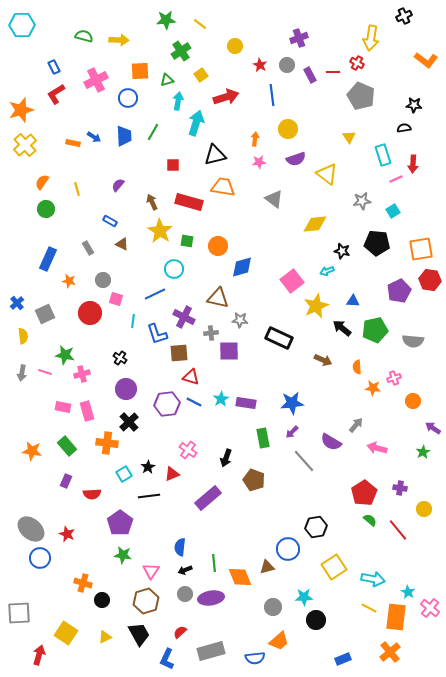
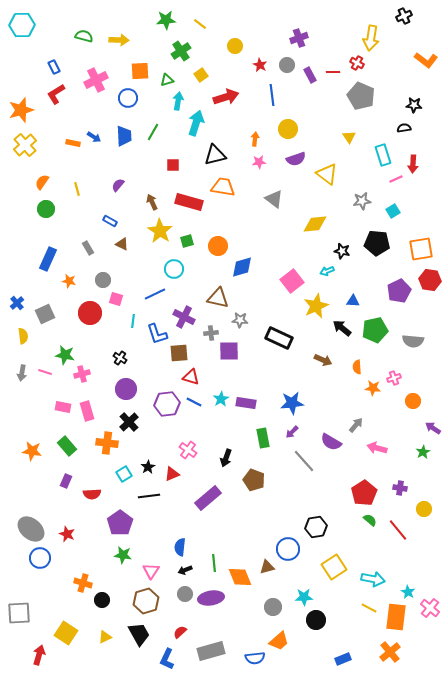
green square at (187, 241): rotated 24 degrees counterclockwise
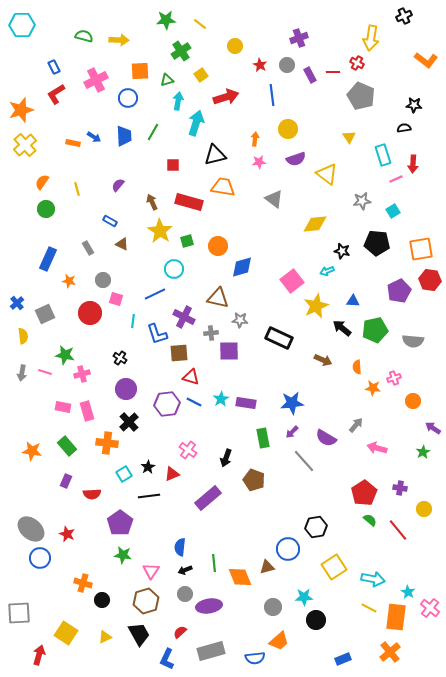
purple semicircle at (331, 442): moved 5 px left, 4 px up
purple ellipse at (211, 598): moved 2 px left, 8 px down
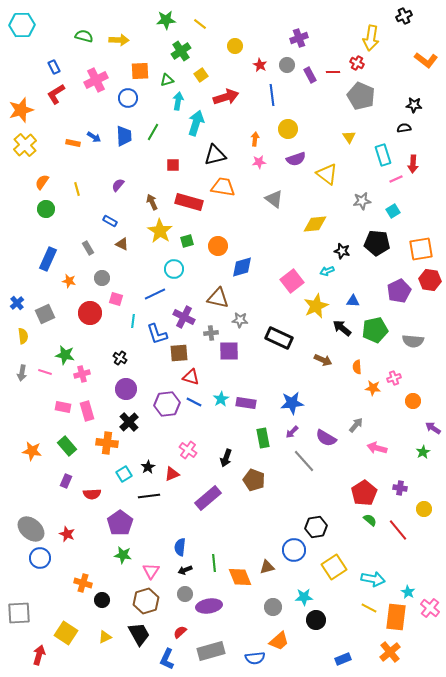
gray circle at (103, 280): moved 1 px left, 2 px up
blue circle at (288, 549): moved 6 px right, 1 px down
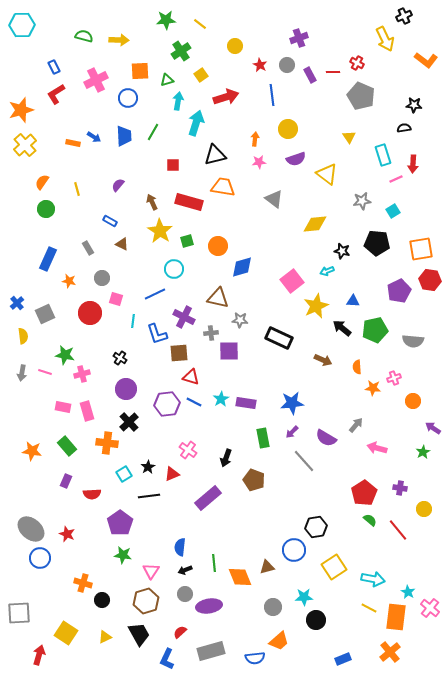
yellow arrow at (371, 38): moved 14 px right, 1 px down; rotated 35 degrees counterclockwise
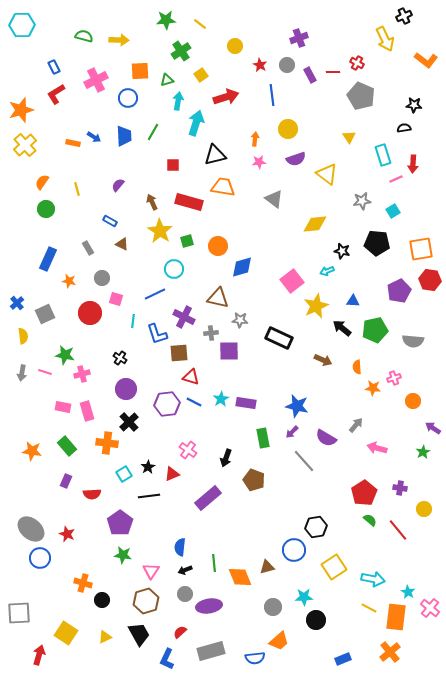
blue star at (292, 403): moved 5 px right, 3 px down; rotated 20 degrees clockwise
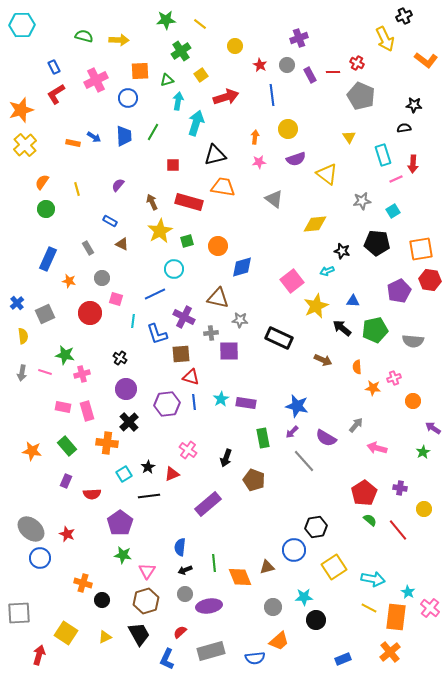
orange arrow at (255, 139): moved 2 px up
yellow star at (160, 231): rotated 10 degrees clockwise
brown square at (179, 353): moved 2 px right, 1 px down
blue line at (194, 402): rotated 56 degrees clockwise
purple rectangle at (208, 498): moved 6 px down
pink triangle at (151, 571): moved 4 px left
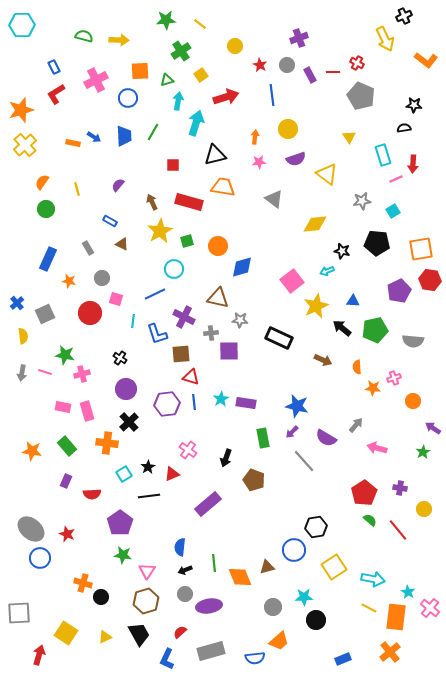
black circle at (102, 600): moved 1 px left, 3 px up
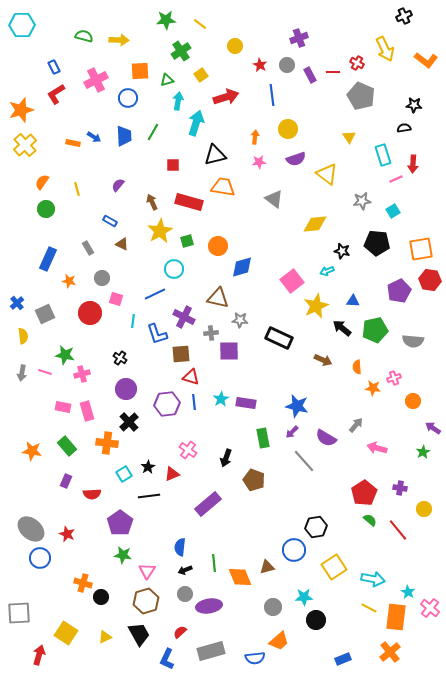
yellow arrow at (385, 39): moved 10 px down
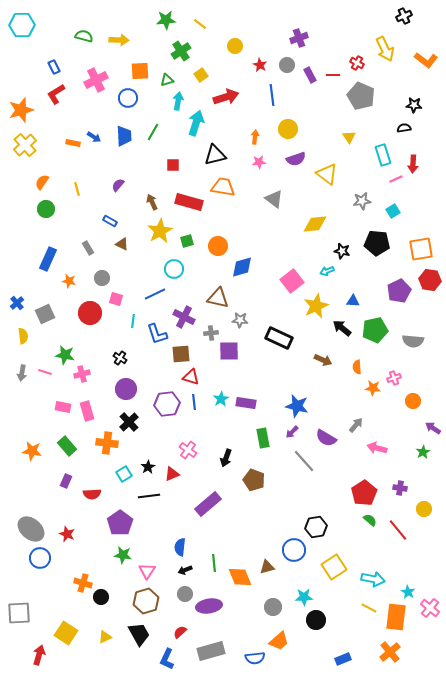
red line at (333, 72): moved 3 px down
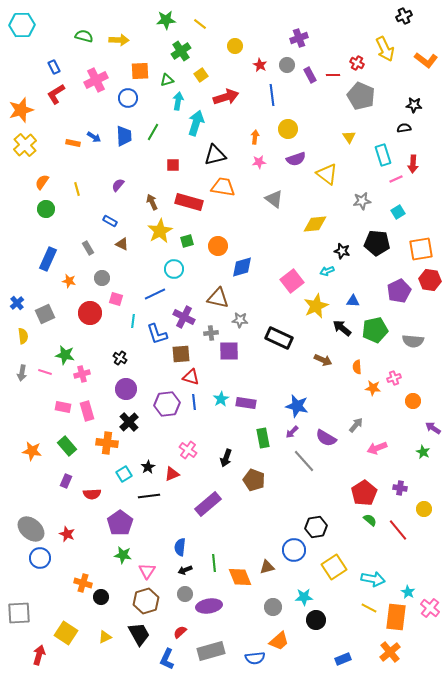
cyan square at (393, 211): moved 5 px right, 1 px down
pink arrow at (377, 448): rotated 36 degrees counterclockwise
green star at (423, 452): rotated 16 degrees counterclockwise
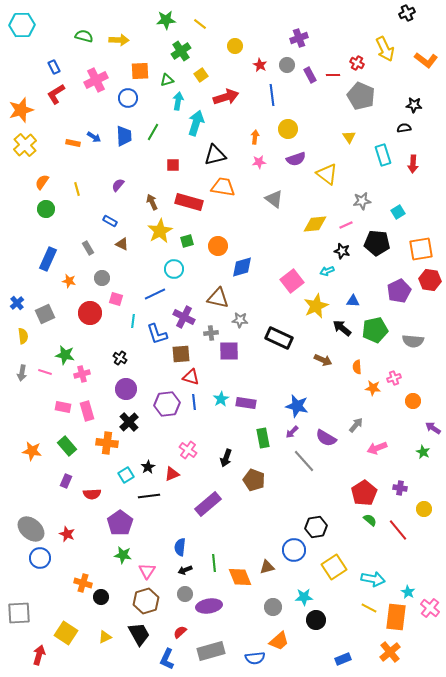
black cross at (404, 16): moved 3 px right, 3 px up
pink line at (396, 179): moved 50 px left, 46 px down
cyan square at (124, 474): moved 2 px right, 1 px down
